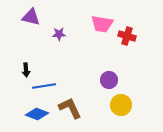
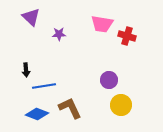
purple triangle: rotated 30 degrees clockwise
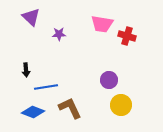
blue line: moved 2 px right, 1 px down
blue diamond: moved 4 px left, 2 px up
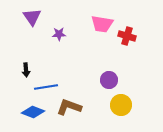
purple triangle: moved 1 px right; rotated 12 degrees clockwise
brown L-shape: moved 1 px left, 1 px up; rotated 45 degrees counterclockwise
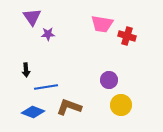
purple star: moved 11 px left
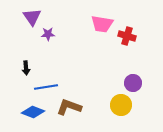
black arrow: moved 2 px up
purple circle: moved 24 px right, 3 px down
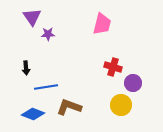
pink trapezoid: rotated 85 degrees counterclockwise
red cross: moved 14 px left, 31 px down
blue diamond: moved 2 px down
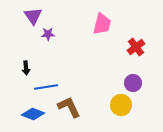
purple triangle: moved 1 px right, 1 px up
red cross: moved 23 px right, 20 px up; rotated 36 degrees clockwise
brown L-shape: rotated 45 degrees clockwise
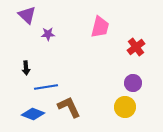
purple triangle: moved 6 px left, 1 px up; rotated 12 degrees counterclockwise
pink trapezoid: moved 2 px left, 3 px down
yellow circle: moved 4 px right, 2 px down
